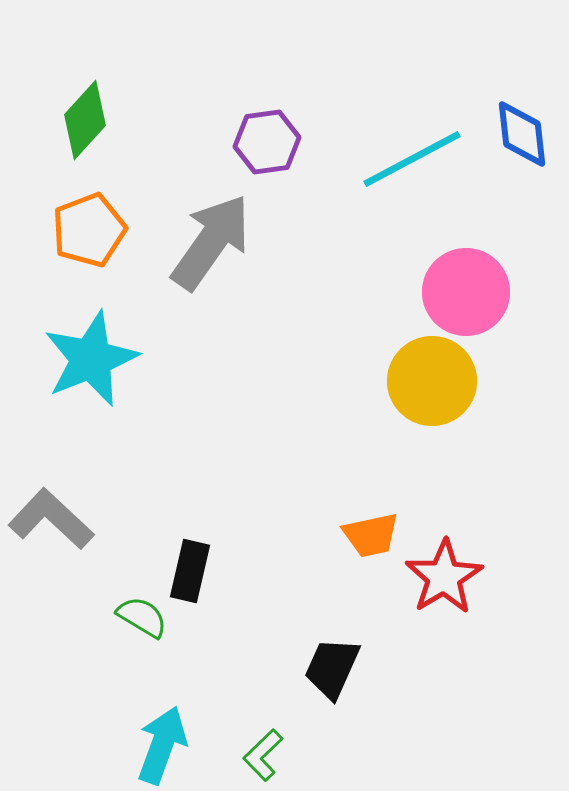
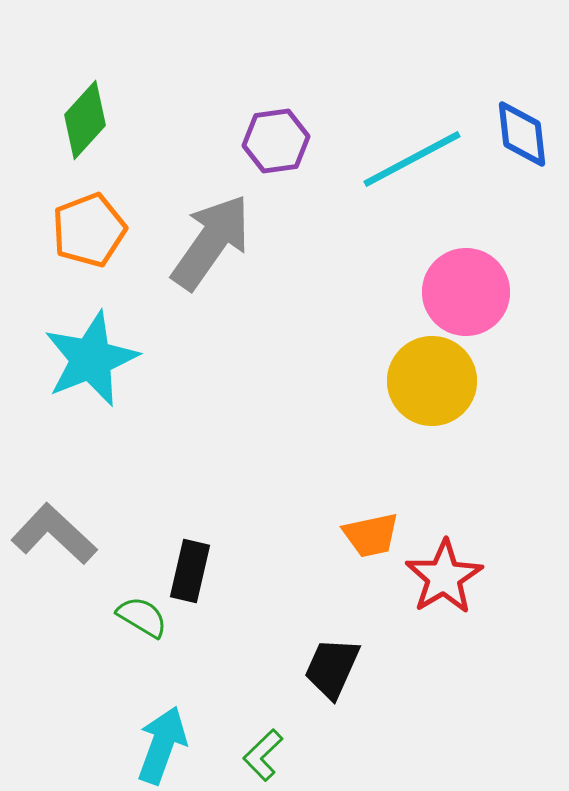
purple hexagon: moved 9 px right, 1 px up
gray L-shape: moved 3 px right, 15 px down
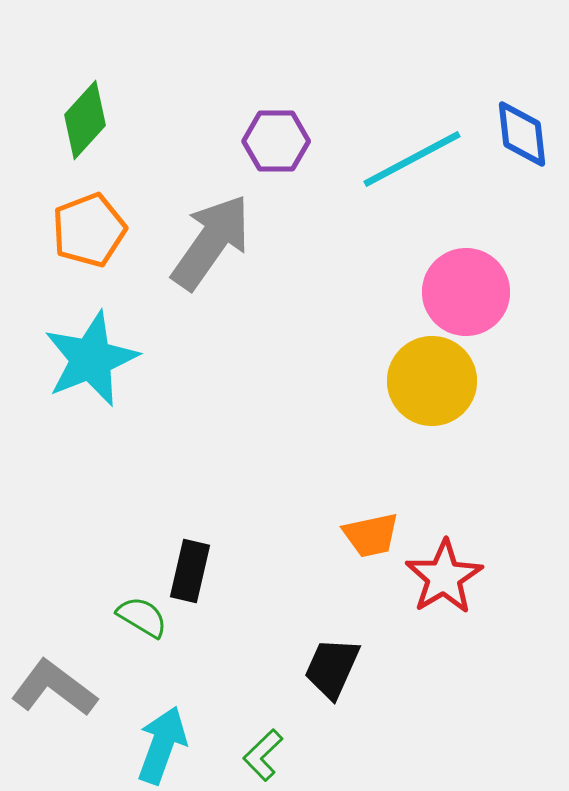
purple hexagon: rotated 8 degrees clockwise
gray L-shape: moved 154 px down; rotated 6 degrees counterclockwise
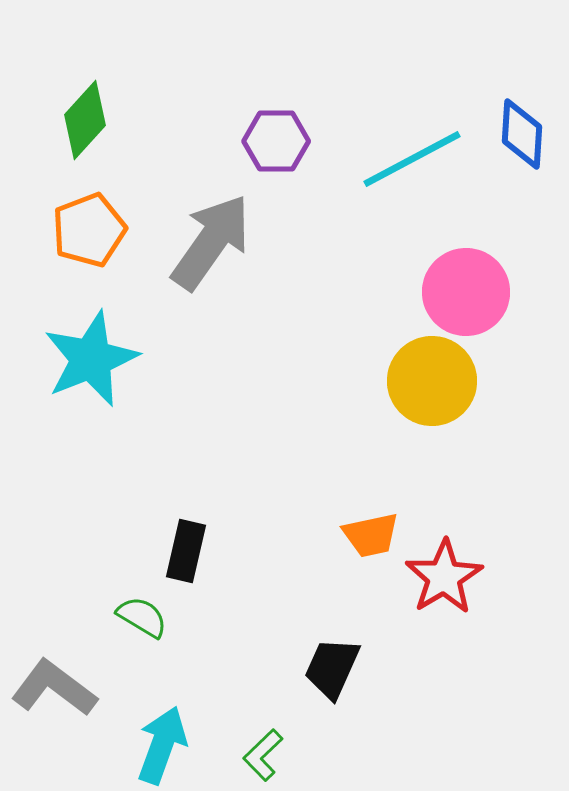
blue diamond: rotated 10 degrees clockwise
black rectangle: moved 4 px left, 20 px up
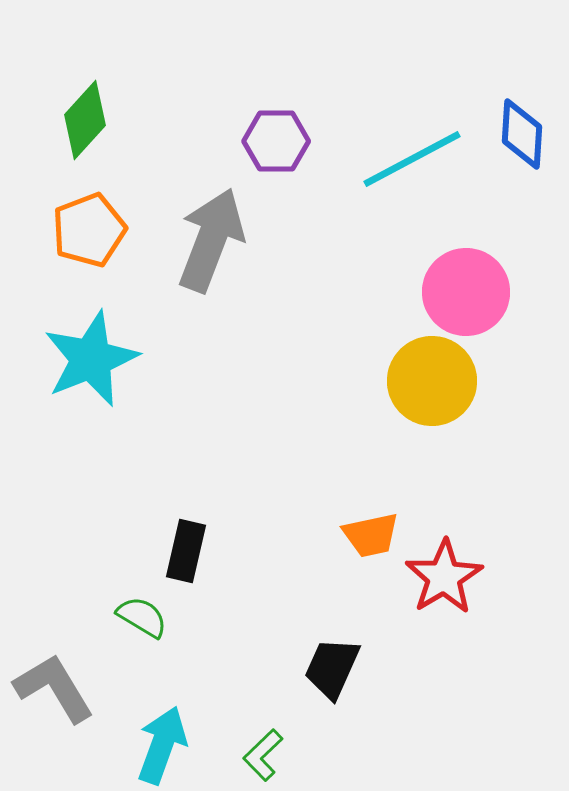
gray arrow: moved 2 px up; rotated 14 degrees counterclockwise
gray L-shape: rotated 22 degrees clockwise
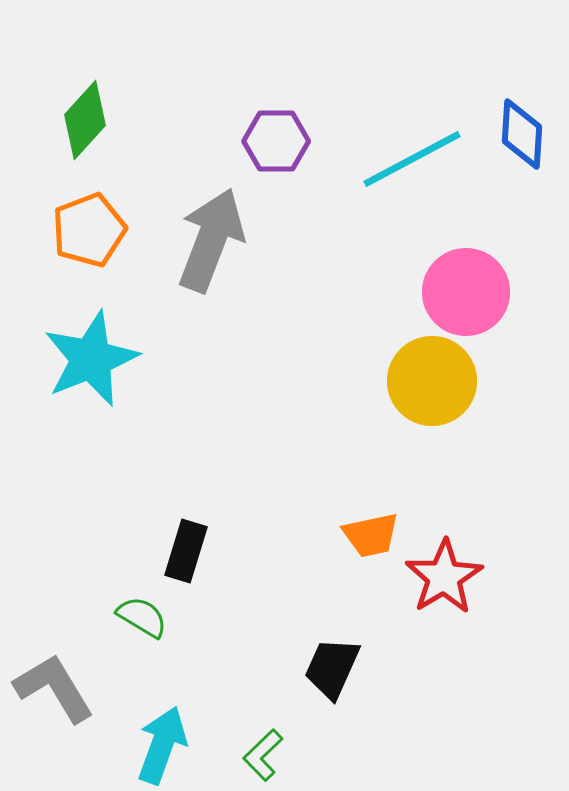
black rectangle: rotated 4 degrees clockwise
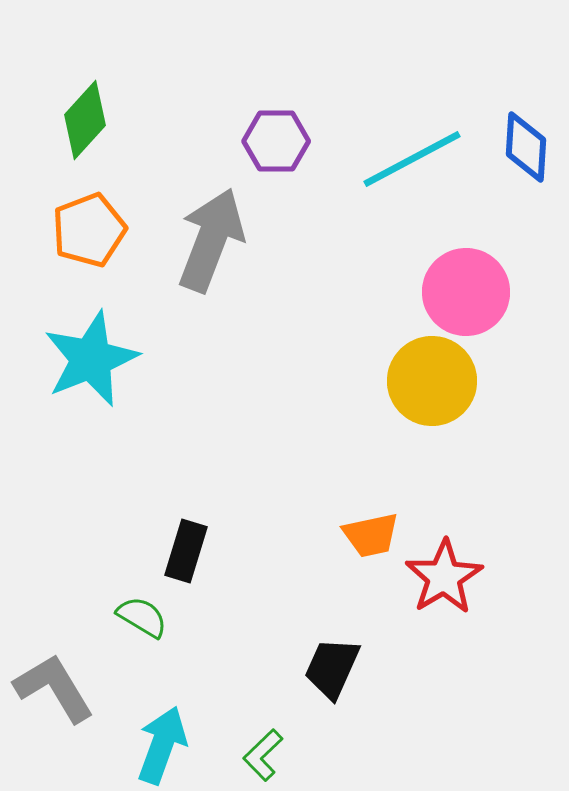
blue diamond: moved 4 px right, 13 px down
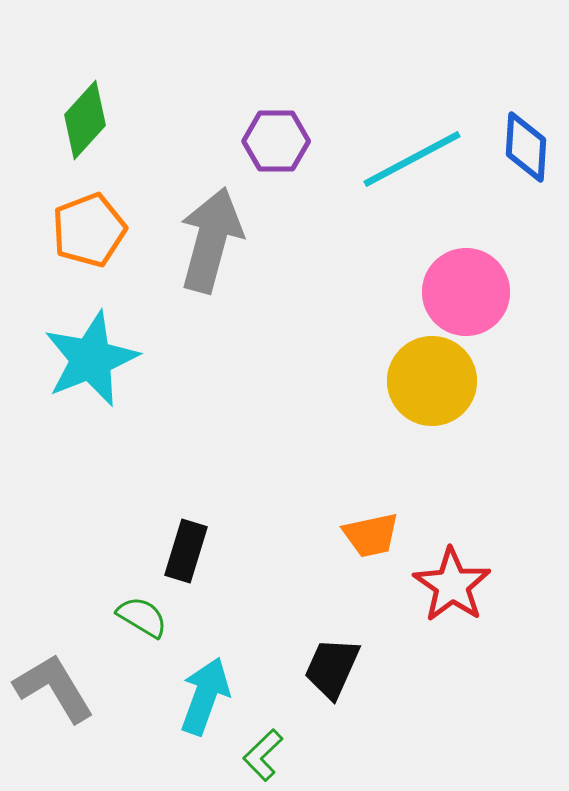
gray arrow: rotated 6 degrees counterclockwise
red star: moved 8 px right, 8 px down; rotated 6 degrees counterclockwise
cyan arrow: moved 43 px right, 49 px up
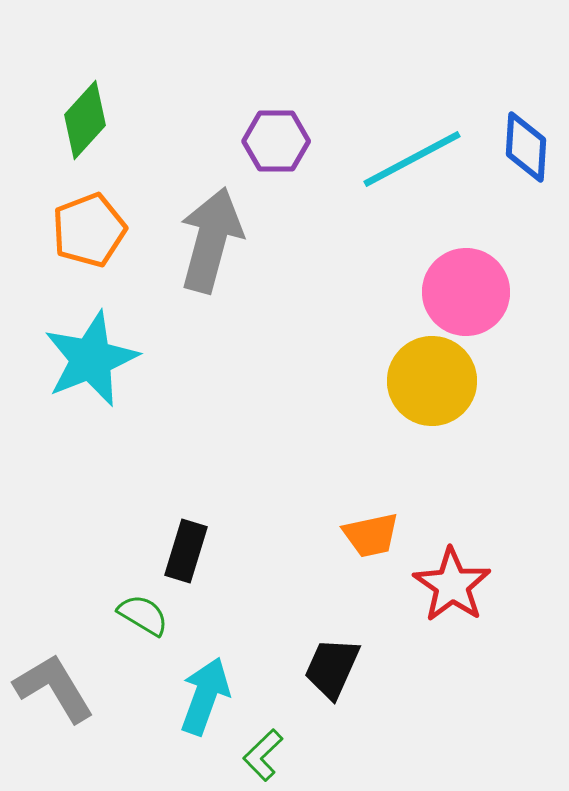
green semicircle: moved 1 px right, 2 px up
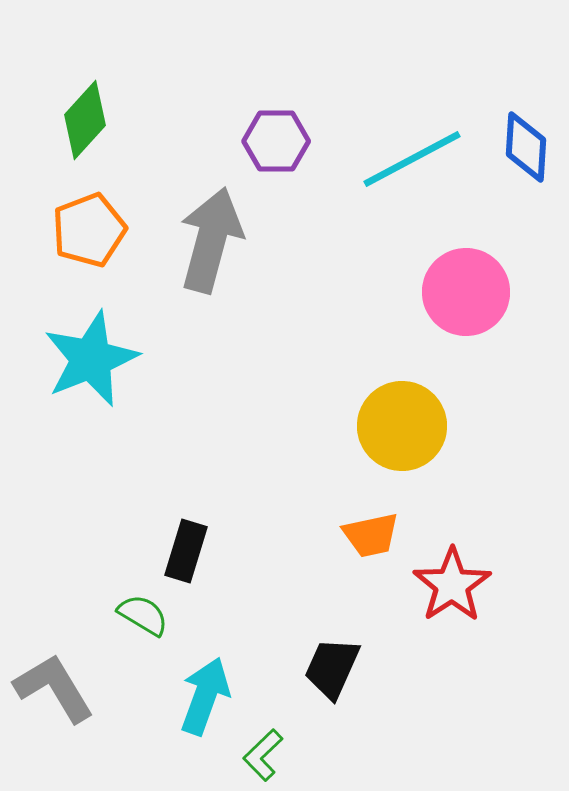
yellow circle: moved 30 px left, 45 px down
red star: rotated 4 degrees clockwise
